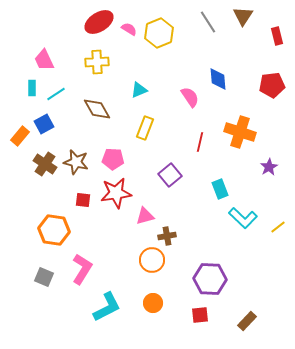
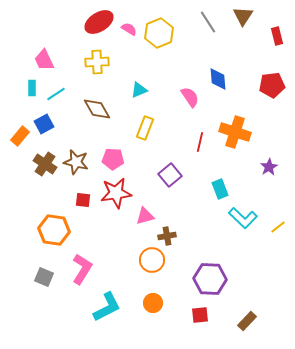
orange cross at (240, 132): moved 5 px left
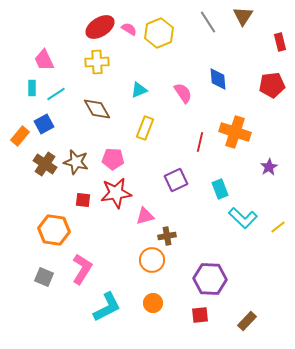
red ellipse at (99, 22): moved 1 px right, 5 px down
red rectangle at (277, 36): moved 3 px right, 6 px down
pink semicircle at (190, 97): moved 7 px left, 4 px up
purple square at (170, 175): moved 6 px right, 5 px down; rotated 15 degrees clockwise
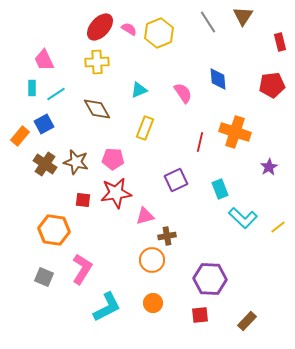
red ellipse at (100, 27): rotated 16 degrees counterclockwise
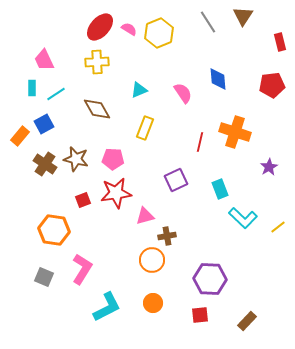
brown star at (76, 162): moved 3 px up
red square at (83, 200): rotated 28 degrees counterclockwise
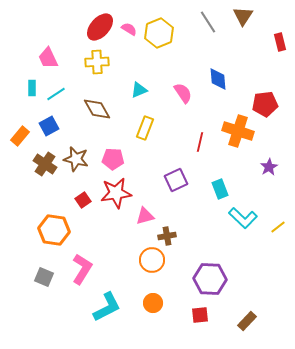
pink trapezoid at (44, 60): moved 4 px right, 2 px up
red pentagon at (272, 85): moved 7 px left, 19 px down
blue square at (44, 124): moved 5 px right, 2 px down
orange cross at (235, 132): moved 3 px right, 1 px up
red square at (83, 200): rotated 14 degrees counterclockwise
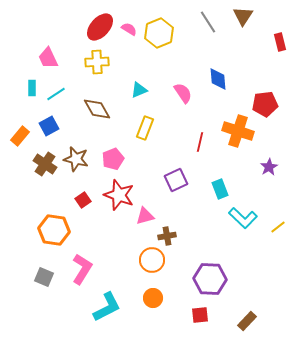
pink pentagon at (113, 159): rotated 25 degrees counterclockwise
red star at (116, 193): moved 3 px right, 2 px down; rotated 28 degrees clockwise
orange circle at (153, 303): moved 5 px up
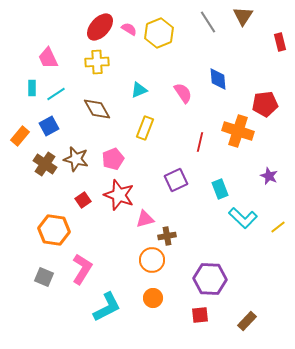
purple star at (269, 167): moved 9 px down; rotated 18 degrees counterclockwise
pink triangle at (145, 216): moved 3 px down
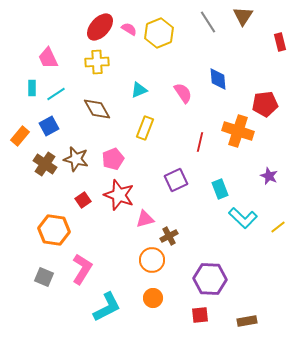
brown cross at (167, 236): moved 2 px right; rotated 18 degrees counterclockwise
brown rectangle at (247, 321): rotated 36 degrees clockwise
